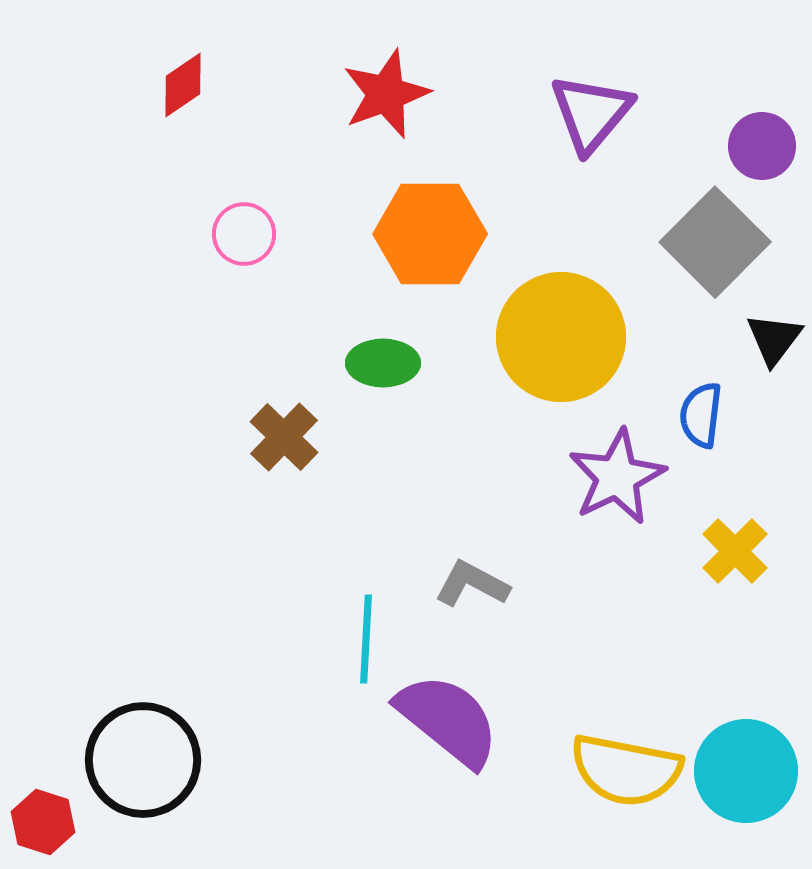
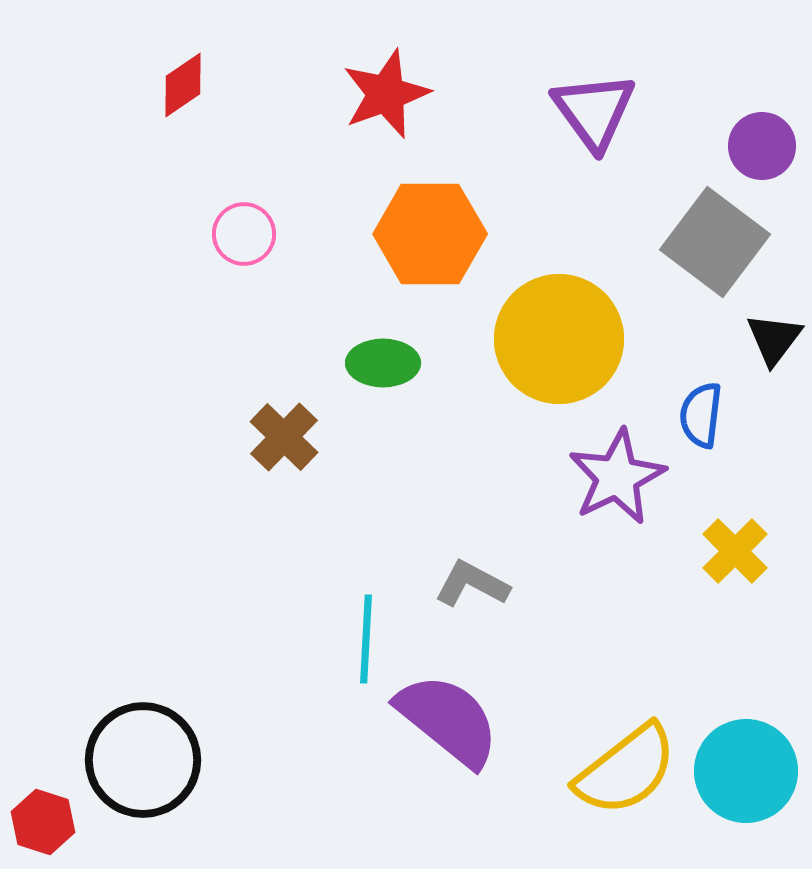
purple triangle: moved 3 px right, 2 px up; rotated 16 degrees counterclockwise
gray square: rotated 8 degrees counterclockwise
yellow circle: moved 2 px left, 2 px down
yellow semicircle: rotated 49 degrees counterclockwise
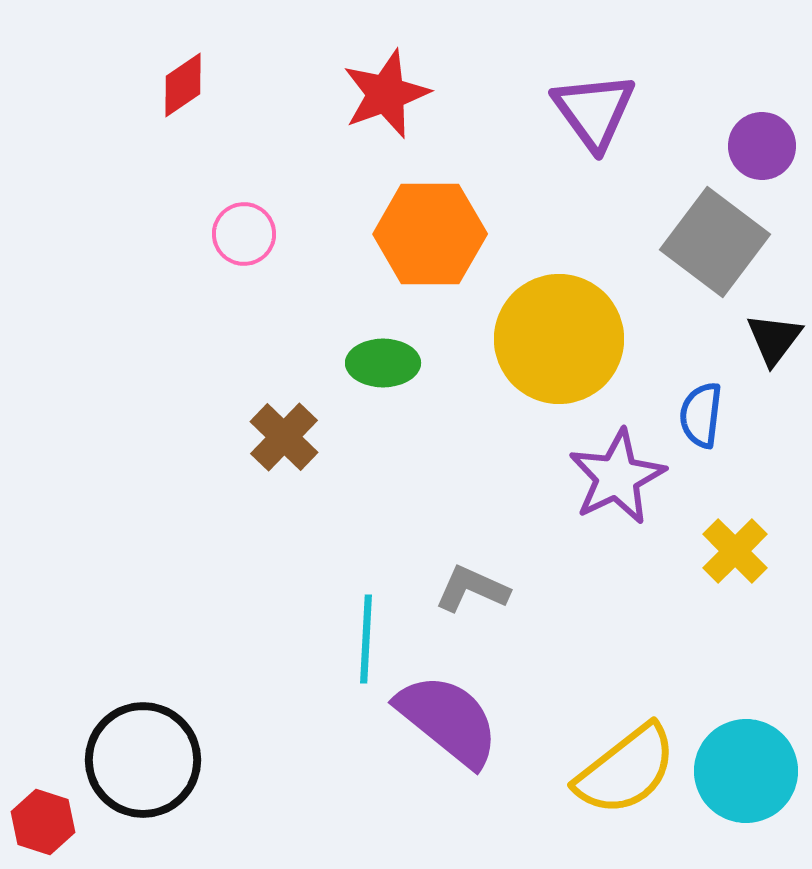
gray L-shape: moved 5 px down; rotated 4 degrees counterclockwise
